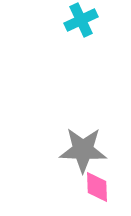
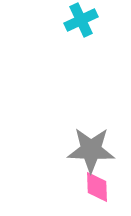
gray star: moved 8 px right
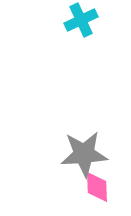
gray star: moved 7 px left, 4 px down; rotated 6 degrees counterclockwise
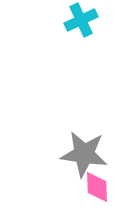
gray star: rotated 12 degrees clockwise
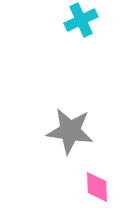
gray star: moved 14 px left, 23 px up
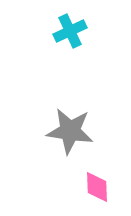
cyan cross: moved 11 px left, 11 px down
